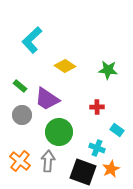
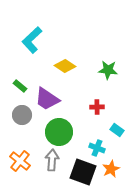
gray arrow: moved 4 px right, 1 px up
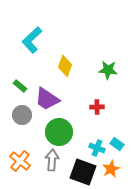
yellow diamond: rotated 75 degrees clockwise
cyan rectangle: moved 14 px down
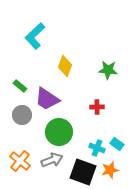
cyan L-shape: moved 3 px right, 4 px up
gray arrow: rotated 65 degrees clockwise
orange star: moved 1 px left, 1 px down; rotated 12 degrees clockwise
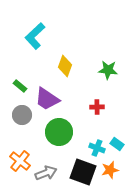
gray arrow: moved 6 px left, 13 px down
